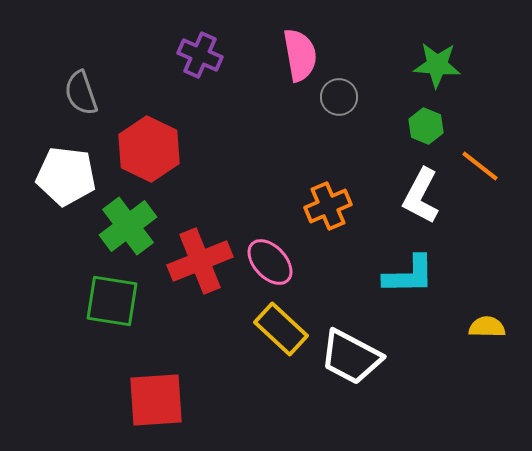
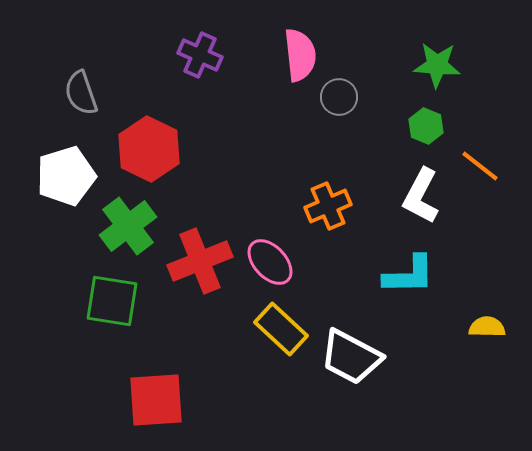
pink semicircle: rotated 4 degrees clockwise
white pentagon: rotated 24 degrees counterclockwise
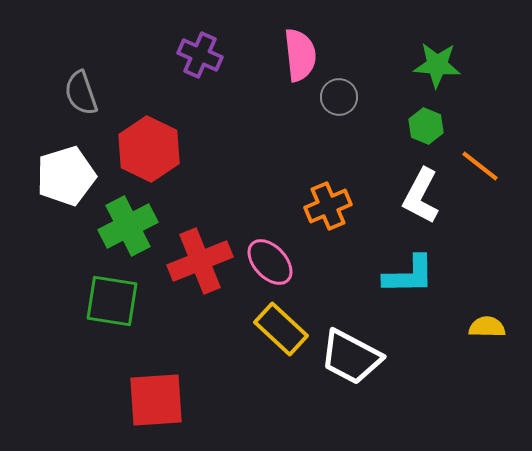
green cross: rotated 10 degrees clockwise
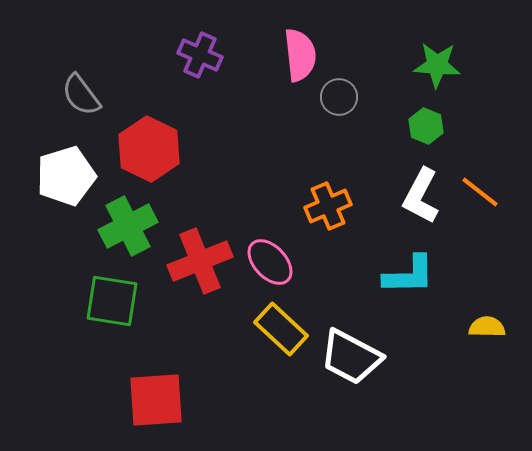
gray semicircle: moved 2 px down; rotated 18 degrees counterclockwise
orange line: moved 26 px down
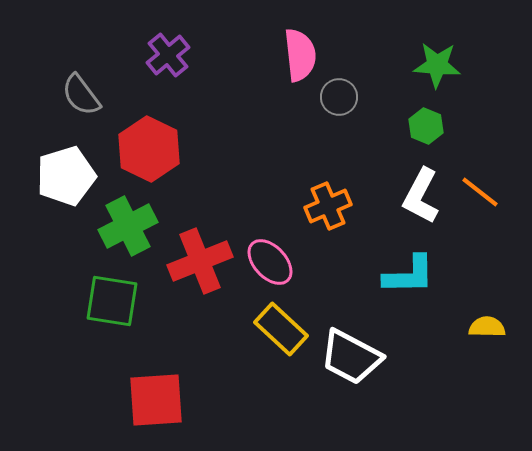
purple cross: moved 32 px left; rotated 27 degrees clockwise
